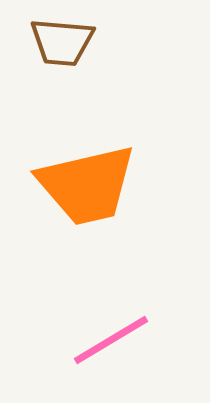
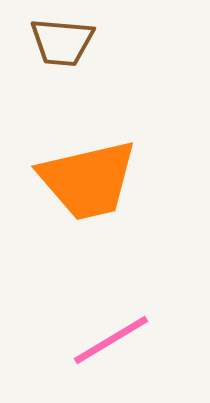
orange trapezoid: moved 1 px right, 5 px up
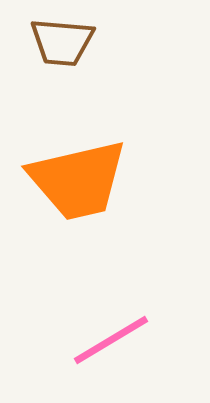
orange trapezoid: moved 10 px left
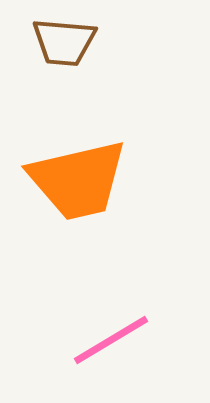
brown trapezoid: moved 2 px right
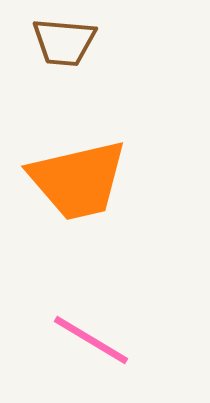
pink line: moved 20 px left; rotated 62 degrees clockwise
